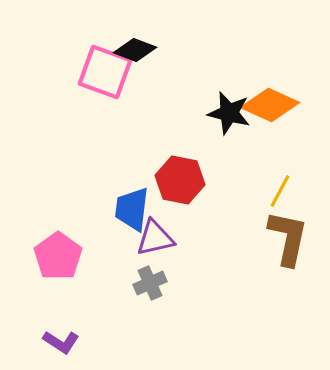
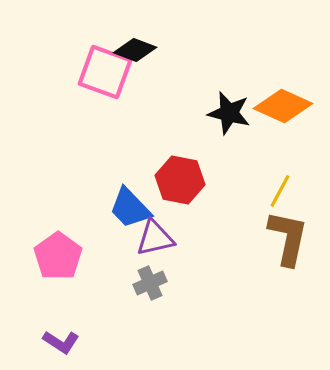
orange diamond: moved 13 px right, 1 px down
blue trapezoid: moved 2 px left, 1 px up; rotated 51 degrees counterclockwise
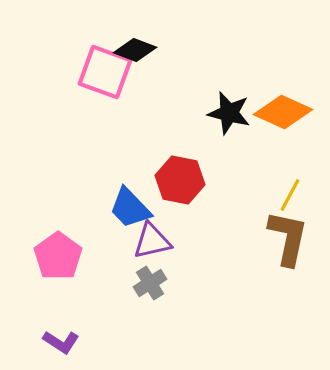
orange diamond: moved 6 px down
yellow line: moved 10 px right, 4 px down
purple triangle: moved 3 px left, 3 px down
gray cross: rotated 8 degrees counterclockwise
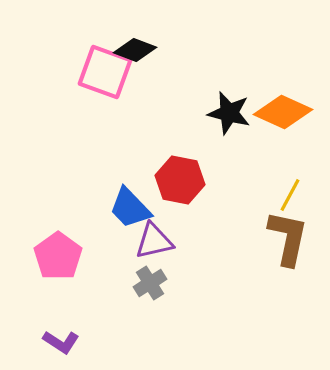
purple triangle: moved 2 px right
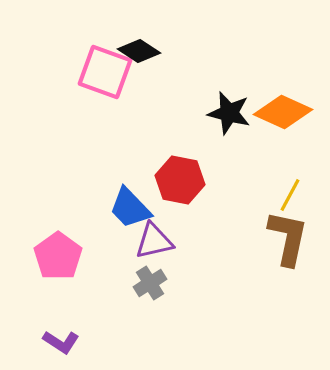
black diamond: moved 4 px right, 1 px down; rotated 12 degrees clockwise
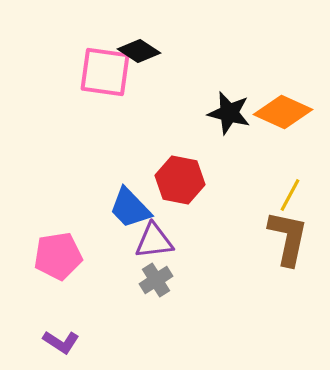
pink square: rotated 12 degrees counterclockwise
purple triangle: rotated 6 degrees clockwise
pink pentagon: rotated 27 degrees clockwise
gray cross: moved 6 px right, 3 px up
